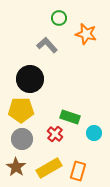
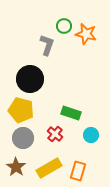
green circle: moved 5 px right, 8 px down
gray L-shape: rotated 60 degrees clockwise
yellow pentagon: rotated 15 degrees clockwise
green rectangle: moved 1 px right, 4 px up
cyan circle: moved 3 px left, 2 px down
gray circle: moved 1 px right, 1 px up
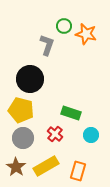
yellow rectangle: moved 3 px left, 2 px up
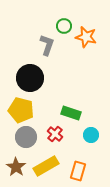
orange star: moved 3 px down
black circle: moved 1 px up
gray circle: moved 3 px right, 1 px up
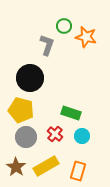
cyan circle: moved 9 px left, 1 px down
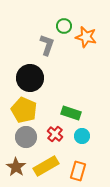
yellow pentagon: moved 3 px right; rotated 10 degrees clockwise
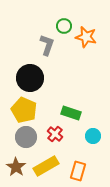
cyan circle: moved 11 px right
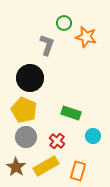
green circle: moved 3 px up
red cross: moved 2 px right, 7 px down
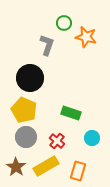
cyan circle: moved 1 px left, 2 px down
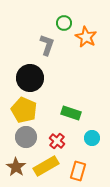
orange star: rotated 15 degrees clockwise
